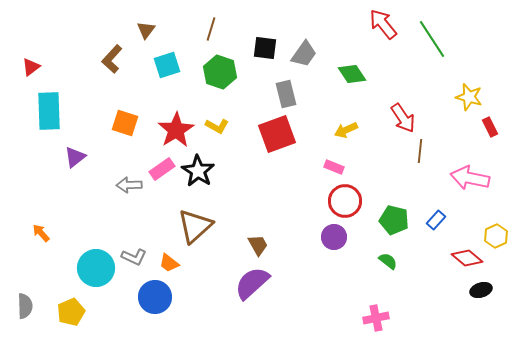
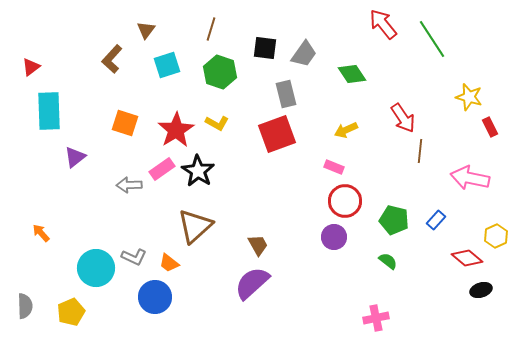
yellow L-shape at (217, 126): moved 3 px up
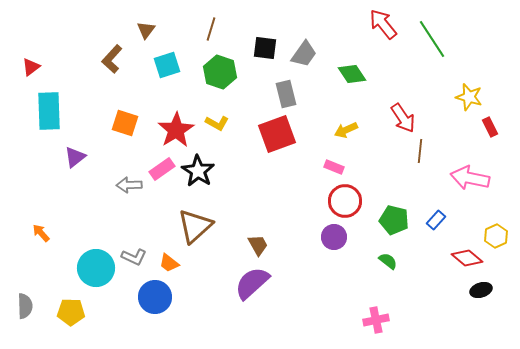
yellow pentagon at (71, 312): rotated 24 degrees clockwise
pink cross at (376, 318): moved 2 px down
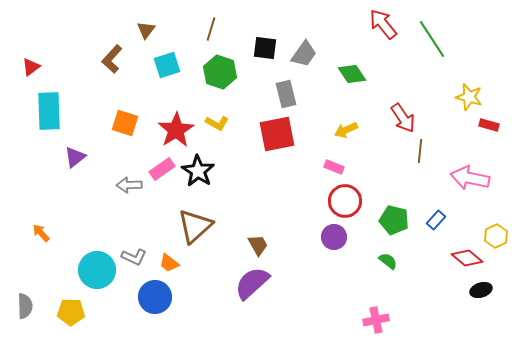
red rectangle at (490, 127): moved 1 px left, 2 px up; rotated 48 degrees counterclockwise
red square at (277, 134): rotated 9 degrees clockwise
cyan circle at (96, 268): moved 1 px right, 2 px down
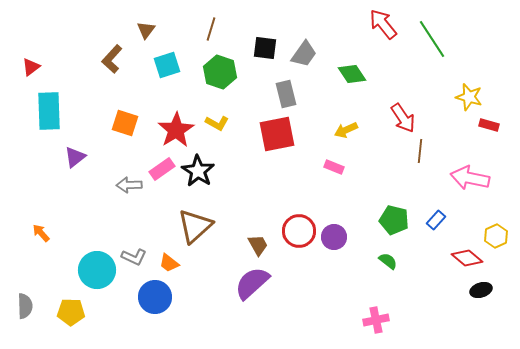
red circle at (345, 201): moved 46 px left, 30 px down
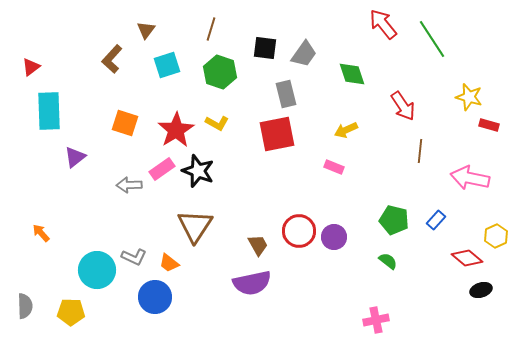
green diamond at (352, 74): rotated 16 degrees clockwise
red arrow at (403, 118): moved 12 px up
black star at (198, 171): rotated 12 degrees counterclockwise
brown triangle at (195, 226): rotated 15 degrees counterclockwise
purple semicircle at (252, 283): rotated 150 degrees counterclockwise
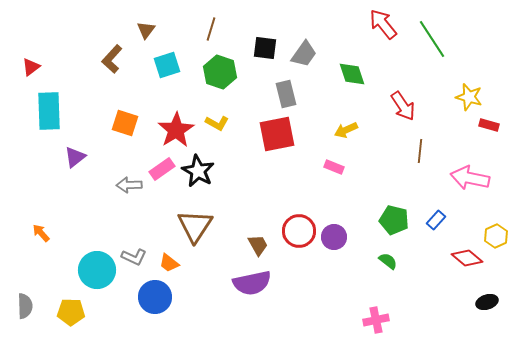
black star at (198, 171): rotated 8 degrees clockwise
black ellipse at (481, 290): moved 6 px right, 12 px down
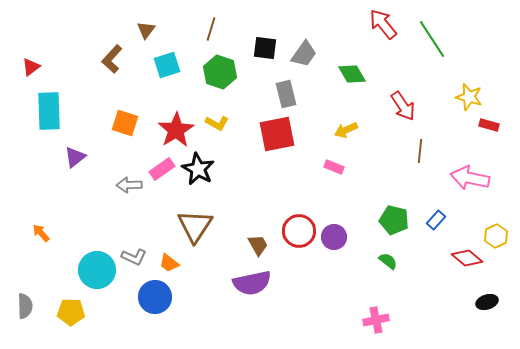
green diamond at (352, 74): rotated 12 degrees counterclockwise
black star at (198, 171): moved 2 px up
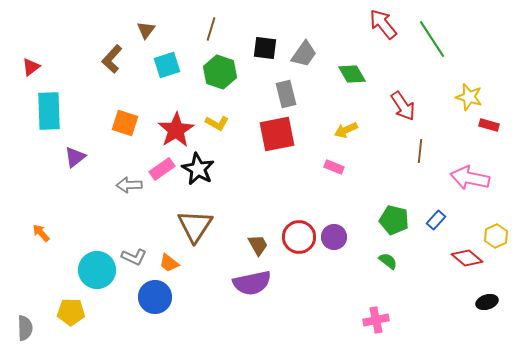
red circle at (299, 231): moved 6 px down
gray semicircle at (25, 306): moved 22 px down
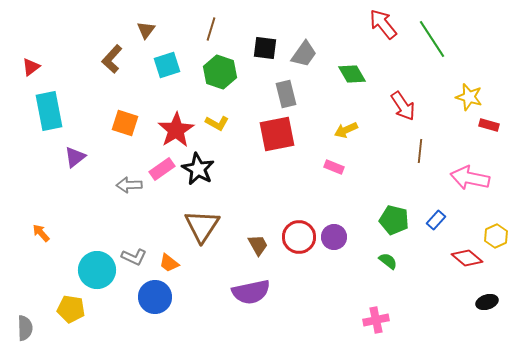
cyan rectangle at (49, 111): rotated 9 degrees counterclockwise
brown triangle at (195, 226): moved 7 px right
purple semicircle at (252, 283): moved 1 px left, 9 px down
yellow pentagon at (71, 312): moved 3 px up; rotated 8 degrees clockwise
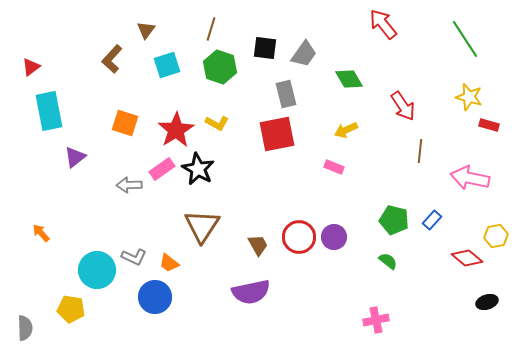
green line at (432, 39): moved 33 px right
green hexagon at (220, 72): moved 5 px up
green diamond at (352, 74): moved 3 px left, 5 px down
blue rectangle at (436, 220): moved 4 px left
yellow hexagon at (496, 236): rotated 15 degrees clockwise
